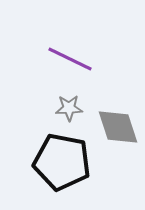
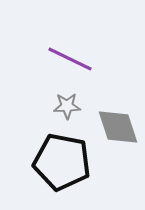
gray star: moved 2 px left, 2 px up
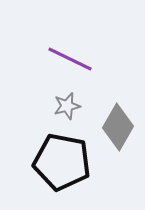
gray star: rotated 12 degrees counterclockwise
gray diamond: rotated 48 degrees clockwise
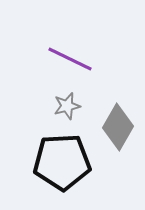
black pentagon: rotated 14 degrees counterclockwise
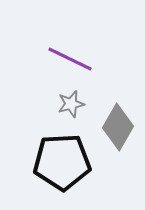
gray star: moved 4 px right, 2 px up
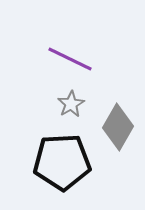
gray star: rotated 16 degrees counterclockwise
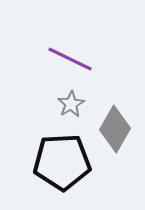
gray diamond: moved 3 px left, 2 px down
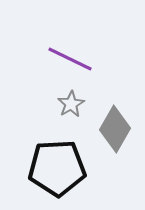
black pentagon: moved 5 px left, 6 px down
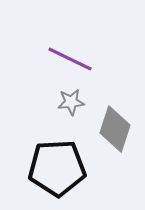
gray star: moved 2 px up; rotated 24 degrees clockwise
gray diamond: rotated 12 degrees counterclockwise
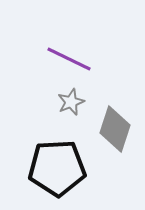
purple line: moved 1 px left
gray star: rotated 16 degrees counterclockwise
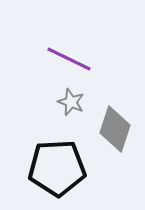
gray star: rotated 28 degrees counterclockwise
